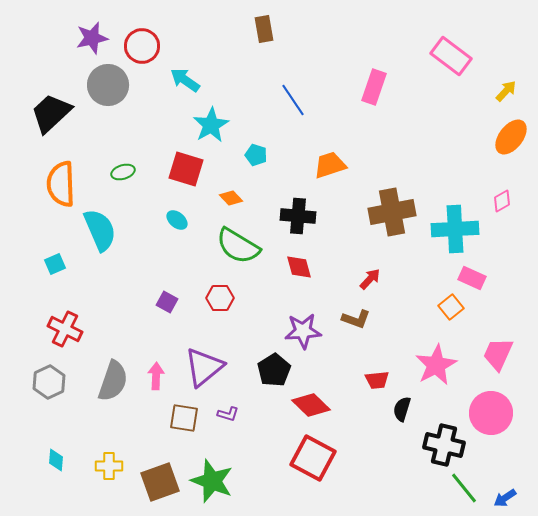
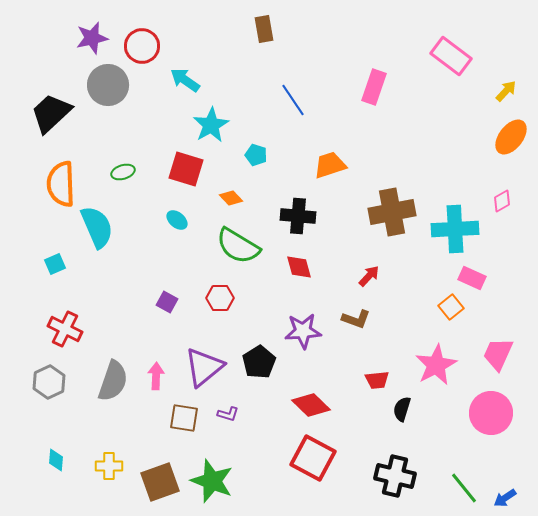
cyan semicircle at (100, 230): moved 3 px left, 3 px up
red arrow at (370, 279): moved 1 px left, 3 px up
black pentagon at (274, 370): moved 15 px left, 8 px up
black cross at (444, 445): moved 49 px left, 31 px down
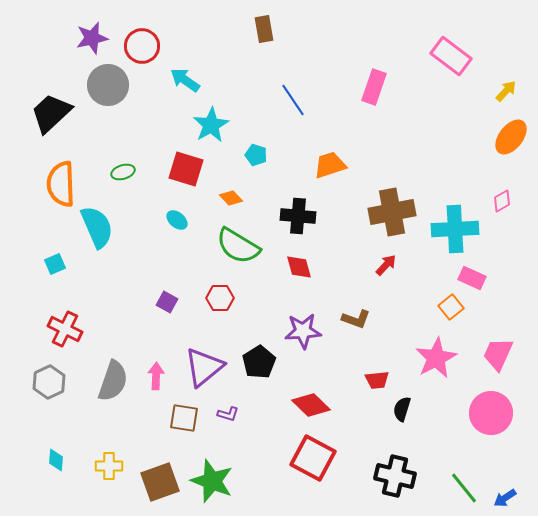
red arrow at (369, 276): moved 17 px right, 11 px up
pink star at (436, 365): moved 7 px up
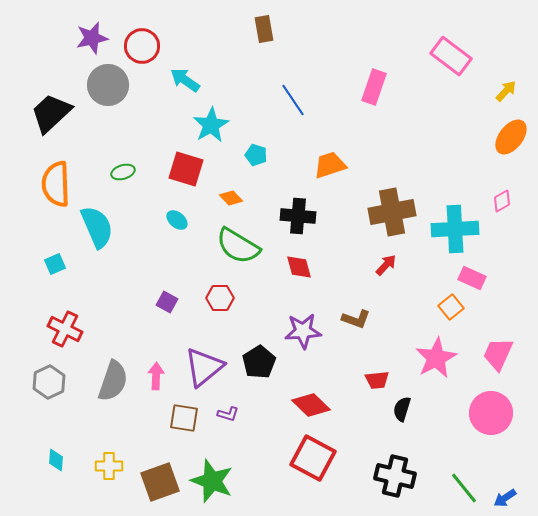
orange semicircle at (61, 184): moved 5 px left
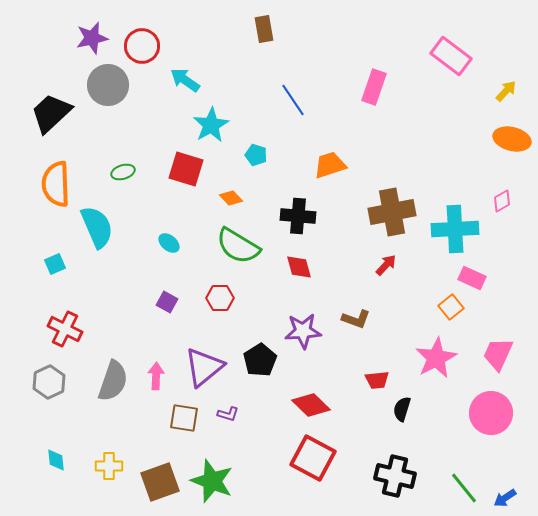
orange ellipse at (511, 137): moved 1 px right, 2 px down; rotated 66 degrees clockwise
cyan ellipse at (177, 220): moved 8 px left, 23 px down
black pentagon at (259, 362): moved 1 px right, 2 px up
cyan diamond at (56, 460): rotated 10 degrees counterclockwise
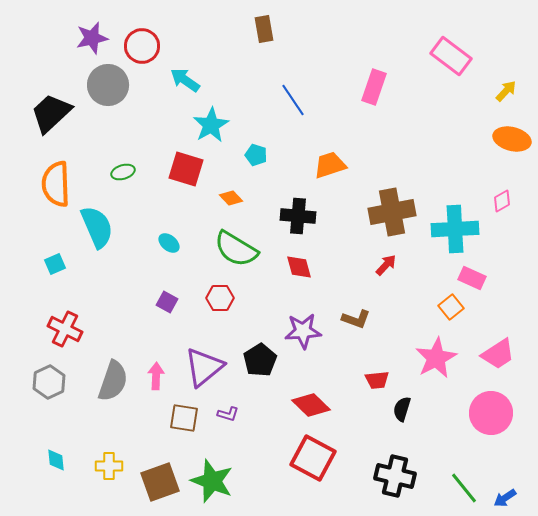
green semicircle at (238, 246): moved 2 px left, 3 px down
pink trapezoid at (498, 354): rotated 147 degrees counterclockwise
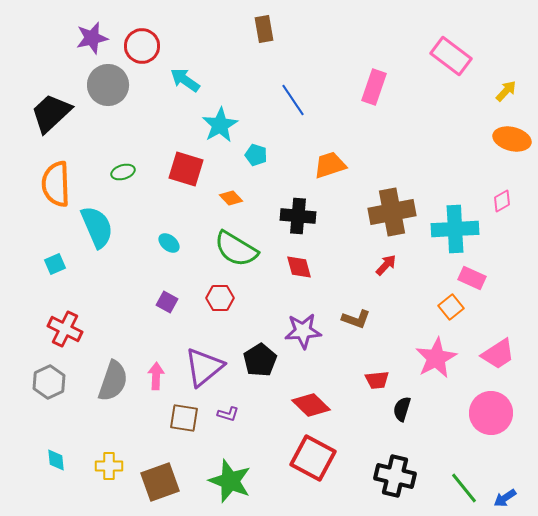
cyan star at (211, 125): moved 9 px right
green star at (212, 481): moved 18 px right
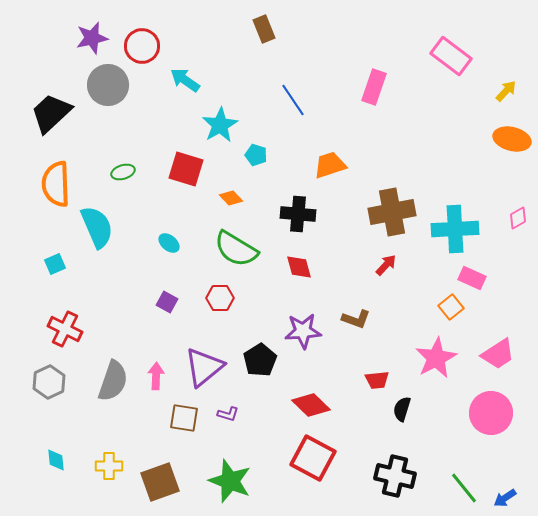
brown rectangle at (264, 29): rotated 12 degrees counterclockwise
pink diamond at (502, 201): moved 16 px right, 17 px down
black cross at (298, 216): moved 2 px up
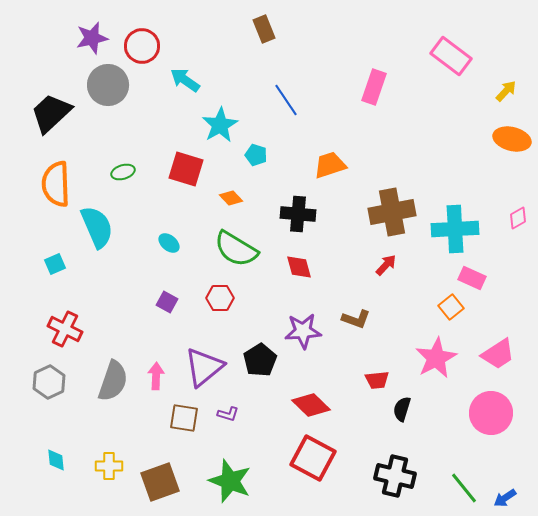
blue line at (293, 100): moved 7 px left
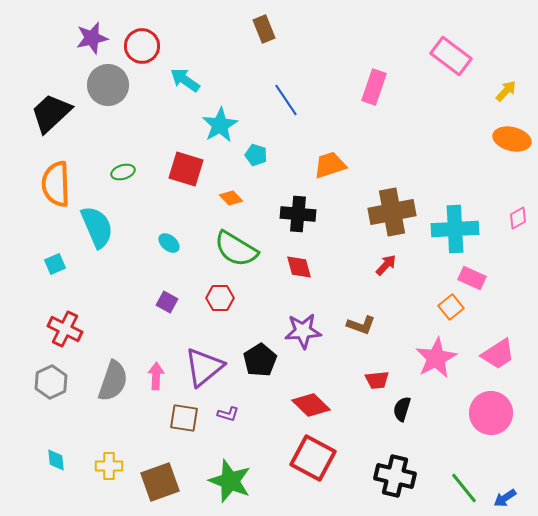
brown L-shape at (356, 319): moved 5 px right, 6 px down
gray hexagon at (49, 382): moved 2 px right
